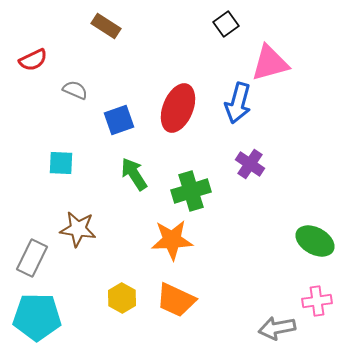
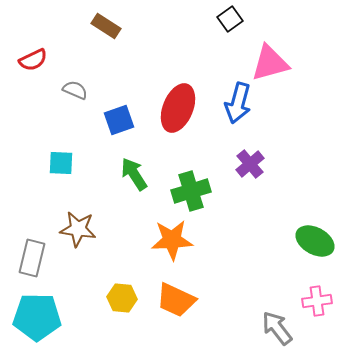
black square: moved 4 px right, 5 px up
purple cross: rotated 16 degrees clockwise
gray rectangle: rotated 12 degrees counterclockwise
yellow hexagon: rotated 24 degrees counterclockwise
gray arrow: rotated 63 degrees clockwise
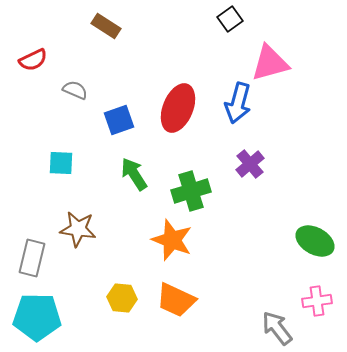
orange star: rotated 24 degrees clockwise
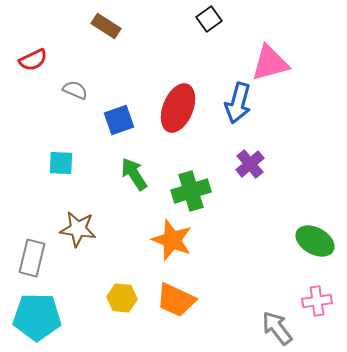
black square: moved 21 px left
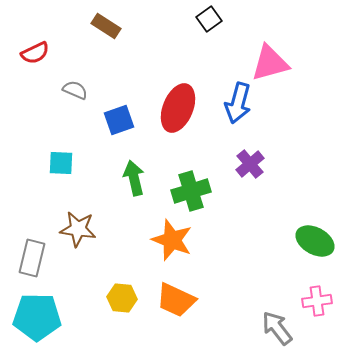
red semicircle: moved 2 px right, 7 px up
green arrow: moved 4 px down; rotated 20 degrees clockwise
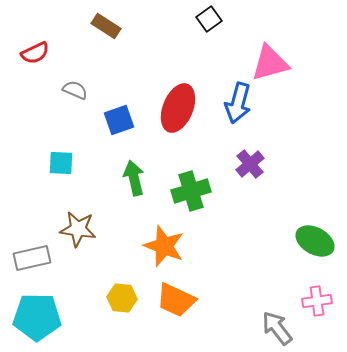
orange star: moved 8 px left, 6 px down
gray rectangle: rotated 63 degrees clockwise
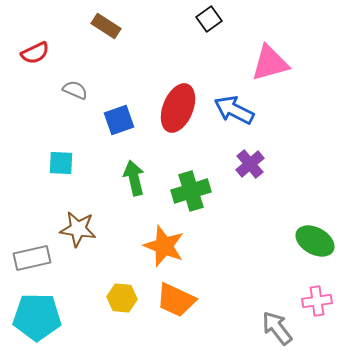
blue arrow: moved 4 px left, 7 px down; rotated 102 degrees clockwise
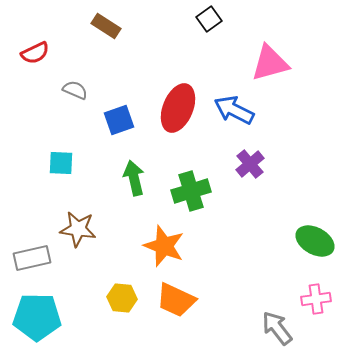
pink cross: moved 1 px left, 2 px up
